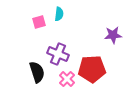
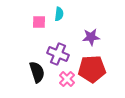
pink square: rotated 16 degrees clockwise
purple star: moved 22 px left, 2 px down
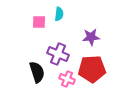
pink cross: rotated 21 degrees counterclockwise
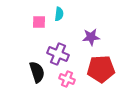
red pentagon: moved 9 px right
